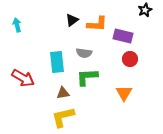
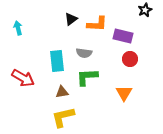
black triangle: moved 1 px left, 1 px up
cyan arrow: moved 1 px right, 3 px down
cyan rectangle: moved 1 px up
brown triangle: moved 1 px left, 1 px up
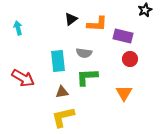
cyan rectangle: moved 1 px right
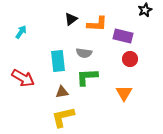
cyan arrow: moved 3 px right, 4 px down; rotated 48 degrees clockwise
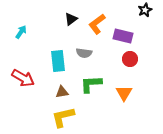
orange L-shape: rotated 140 degrees clockwise
green L-shape: moved 4 px right, 7 px down
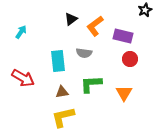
orange L-shape: moved 2 px left, 2 px down
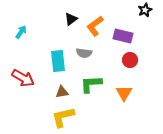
red circle: moved 1 px down
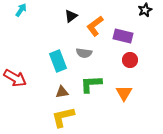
black triangle: moved 3 px up
cyan arrow: moved 22 px up
cyan rectangle: rotated 15 degrees counterclockwise
red arrow: moved 8 px left
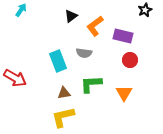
brown triangle: moved 2 px right, 1 px down
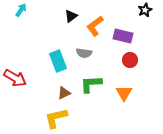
brown triangle: rotated 16 degrees counterclockwise
yellow L-shape: moved 7 px left, 1 px down
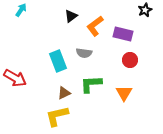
purple rectangle: moved 2 px up
yellow L-shape: moved 1 px right, 2 px up
